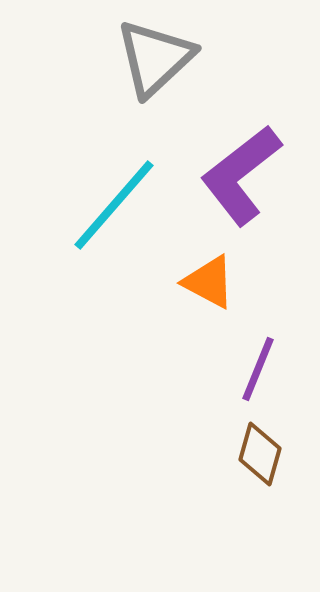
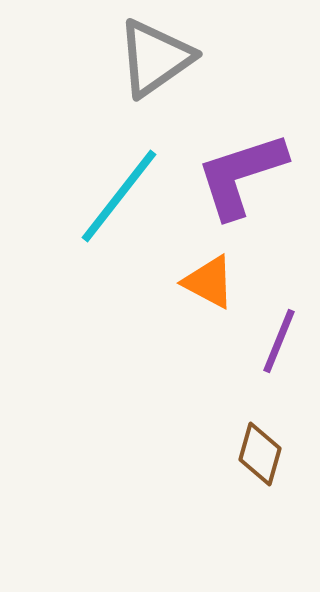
gray triangle: rotated 8 degrees clockwise
purple L-shape: rotated 20 degrees clockwise
cyan line: moved 5 px right, 9 px up; rotated 3 degrees counterclockwise
purple line: moved 21 px right, 28 px up
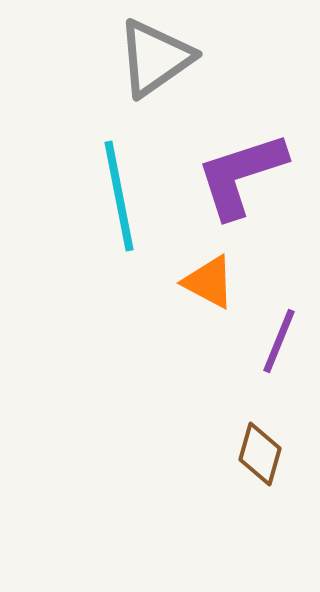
cyan line: rotated 49 degrees counterclockwise
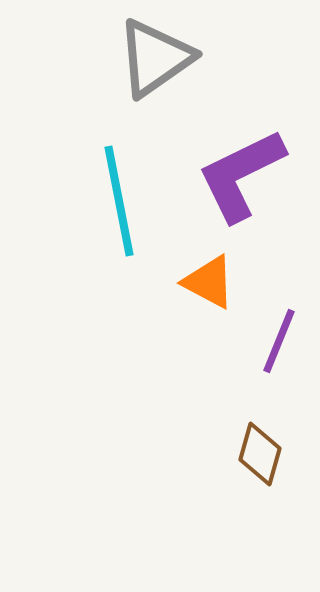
purple L-shape: rotated 8 degrees counterclockwise
cyan line: moved 5 px down
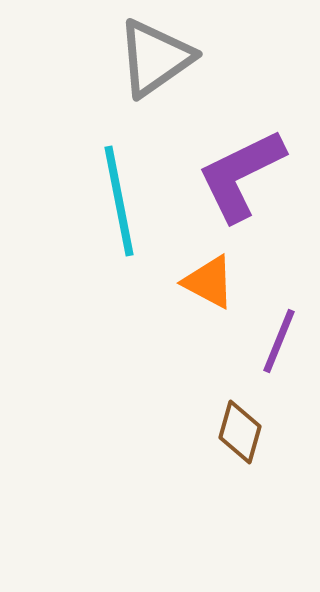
brown diamond: moved 20 px left, 22 px up
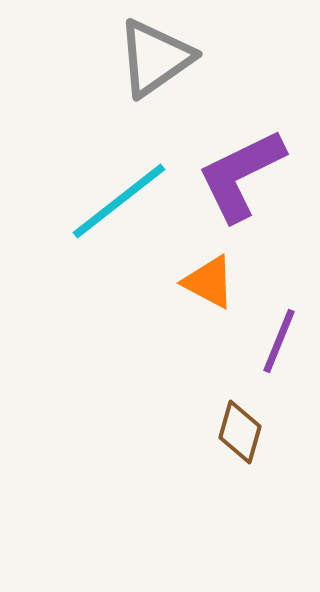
cyan line: rotated 63 degrees clockwise
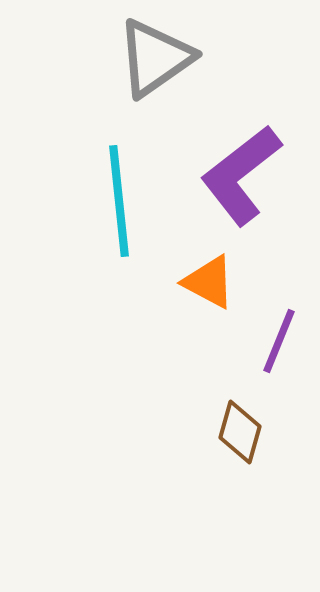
purple L-shape: rotated 12 degrees counterclockwise
cyan line: rotated 58 degrees counterclockwise
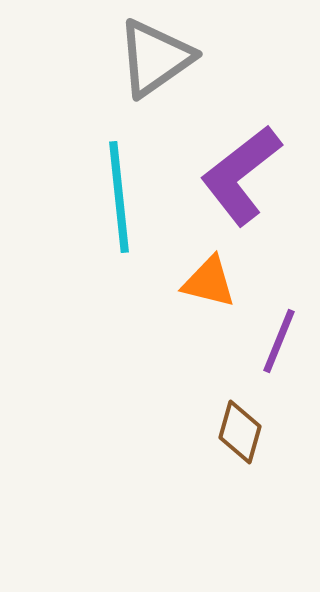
cyan line: moved 4 px up
orange triangle: rotated 14 degrees counterclockwise
